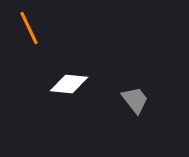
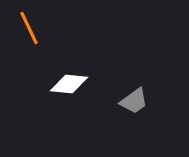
gray trapezoid: moved 1 px left, 1 px down; rotated 92 degrees clockwise
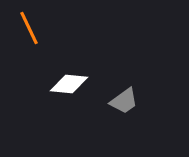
gray trapezoid: moved 10 px left
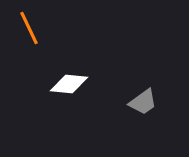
gray trapezoid: moved 19 px right, 1 px down
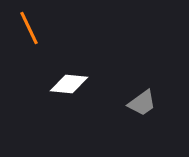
gray trapezoid: moved 1 px left, 1 px down
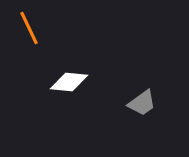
white diamond: moved 2 px up
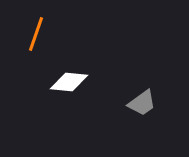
orange line: moved 7 px right, 6 px down; rotated 44 degrees clockwise
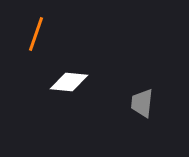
gray trapezoid: rotated 132 degrees clockwise
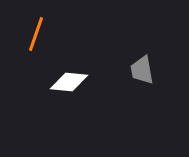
gray trapezoid: moved 33 px up; rotated 16 degrees counterclockwise
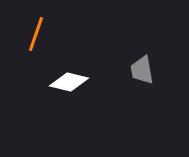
white diamond: rotated 9 degrees clockwise
